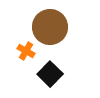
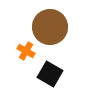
black square: rotated 15 degrees counterclockwise
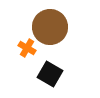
orange cross: moved 1 px right, 3 px up
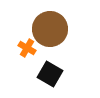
brown circle: moved 2 px down
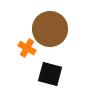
black square: rotated 15 degrees counterclockwise
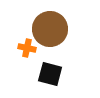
orange cross: rotated 18 degrees counterclockwise
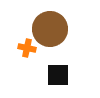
black square: moved 8 px right, 1 px down; rotated 15 degrees counterclockwise
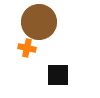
brown circle: moved 11 px left, 7 px up
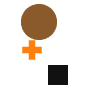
orange cross: moved 5 px right, 2 px down; rotated 12 degrees counterclockwise
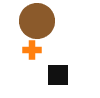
brown circle: moved 2 px left, 1 px up
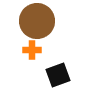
black square: rotated 20 degrees counterclockwise
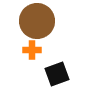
black square: moved 1 px left, 1 px up
